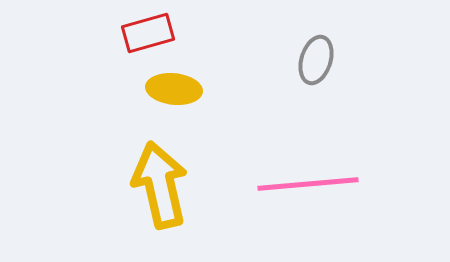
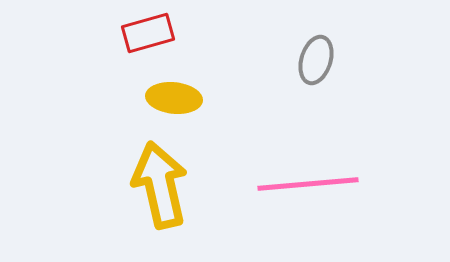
yellow ellipse: moved 9 px down
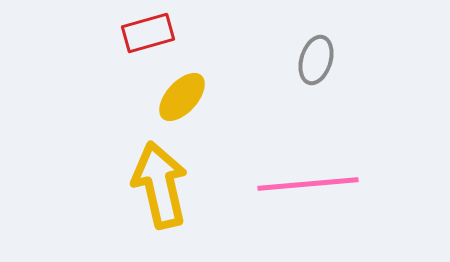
yellow ellipse: moved 8 px right, 1 px up; rotated 54 degrees counterclockwise
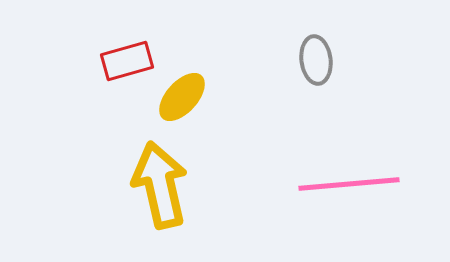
red rectangle: moved 21 px left, 28 px down
gray ellipse: rotated 24 degrees counterclockwise
pink line: moved 41 px right
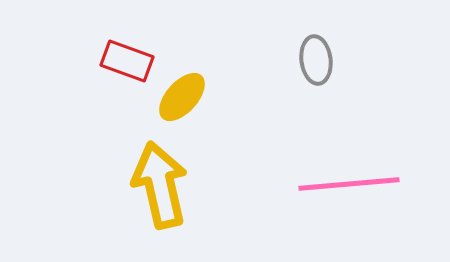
red rectangle: rotated 36 degrees clockwise
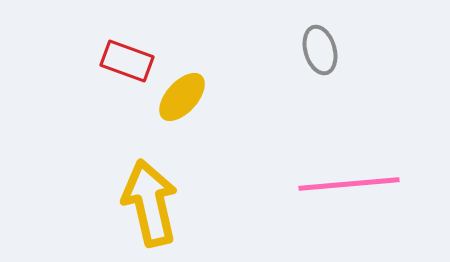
gray ellipse: moved 4 px right, 10 px up; rotated 9 degrees counterclockwise
yellow arrow: moved 10 px left, 18 px down
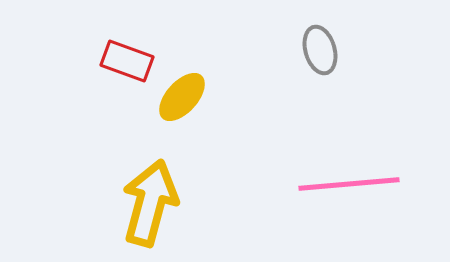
yellow arrow: rotated 28 degrees clockwise
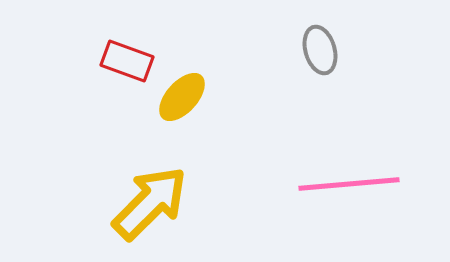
yellow arrow: rotated 30 degrees clockwise
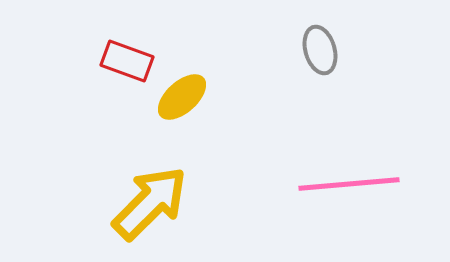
yellow ellipse: rotated 6 degrees clockwise
